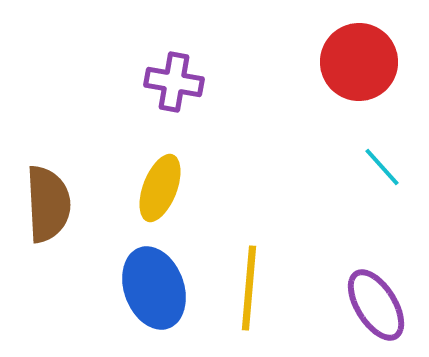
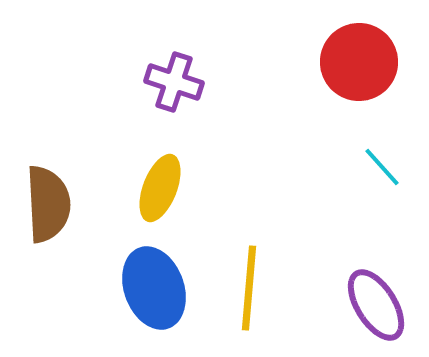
purple cross: rotated 8 degrees clockwise
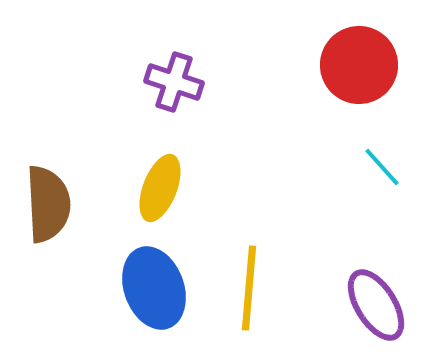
red circle: moved 3 px down
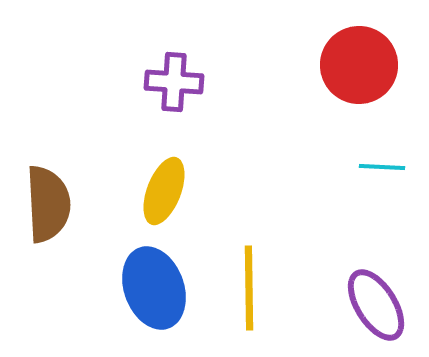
purple cross: rotated 14 degrees counterclockwise
cyan line: rotated 45 degrees counterclockwise
yellow ellipse: moved 4 px right, 3 px down
yellow line: rotated 6 degrees counterclockwise
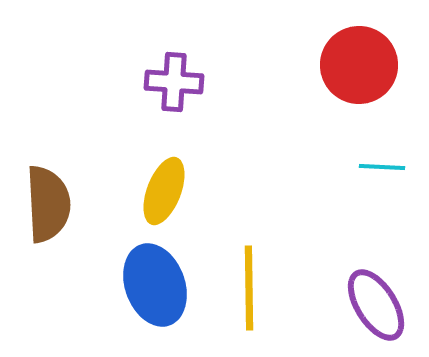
blue ellipse: moved 1 px right, 3 px up
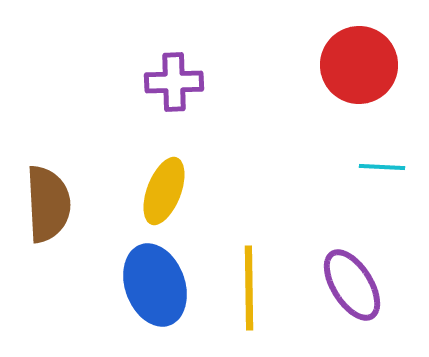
purple cross: rotated 6 degrees counterclockwise
purple ellipse: moved 24 px left, 20 px up
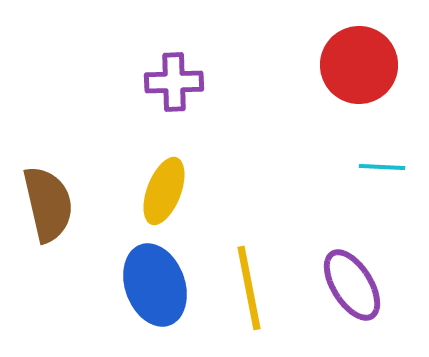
brown semicircle: rotated 10 degrees counterclockwise
yellow line: rotated 10 degrees counterclockwise
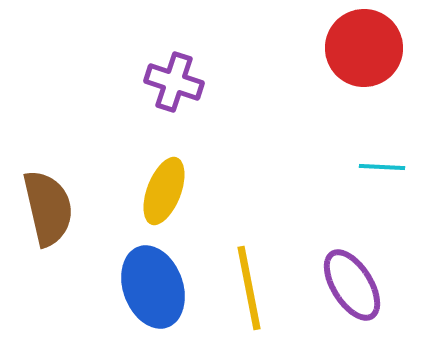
red circle: moved 5 px right, 17 px up
purple cross: rotated 20 degrees clockwise
brown semicircle: moved 4 px down
blue ellipse: moved 2 px left, 2 px down
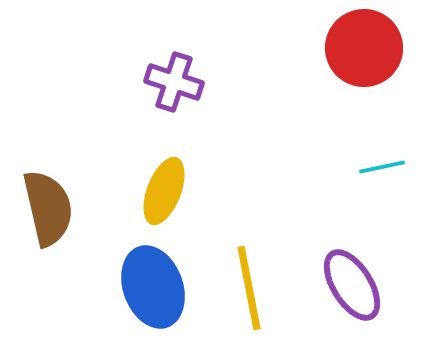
cyan line: rotated 15 degrees counterclockwise
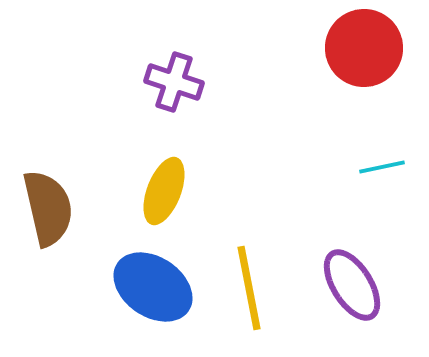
blue ellipse: rotated 36 degrees counterclockwise
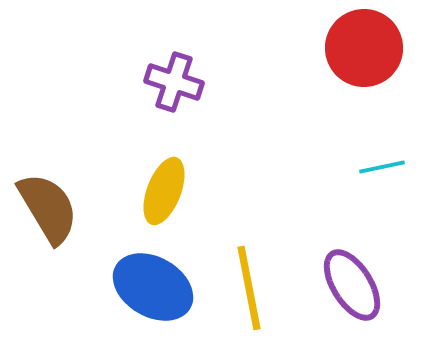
brown semicircle: rotated 18 degrees counterclockwise
blue ellipse: rotated 4 degrees counterclockwise
